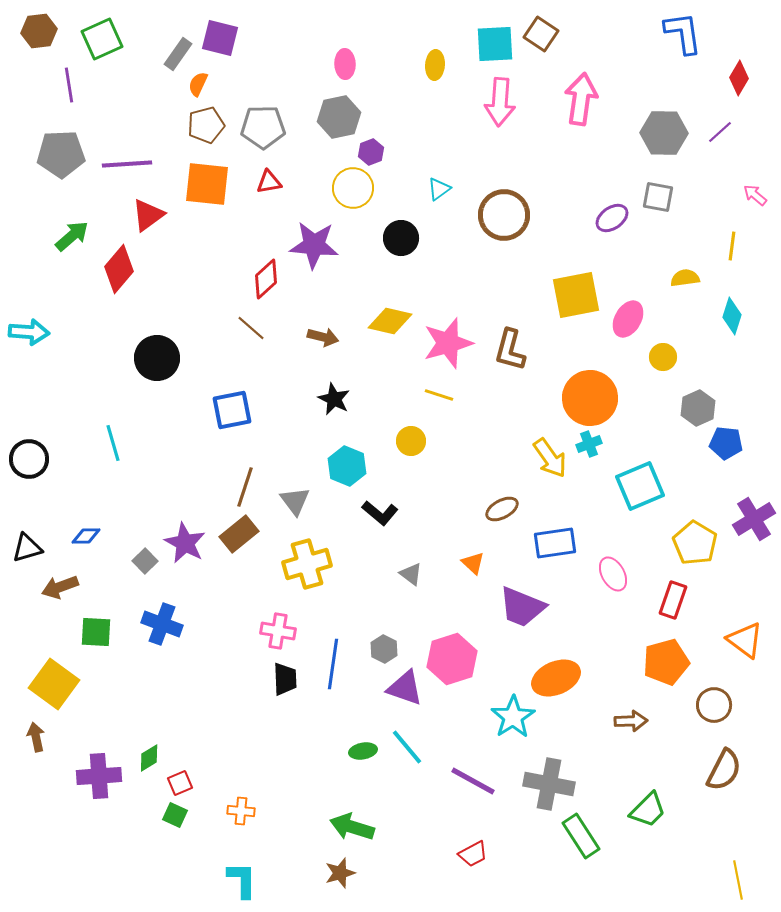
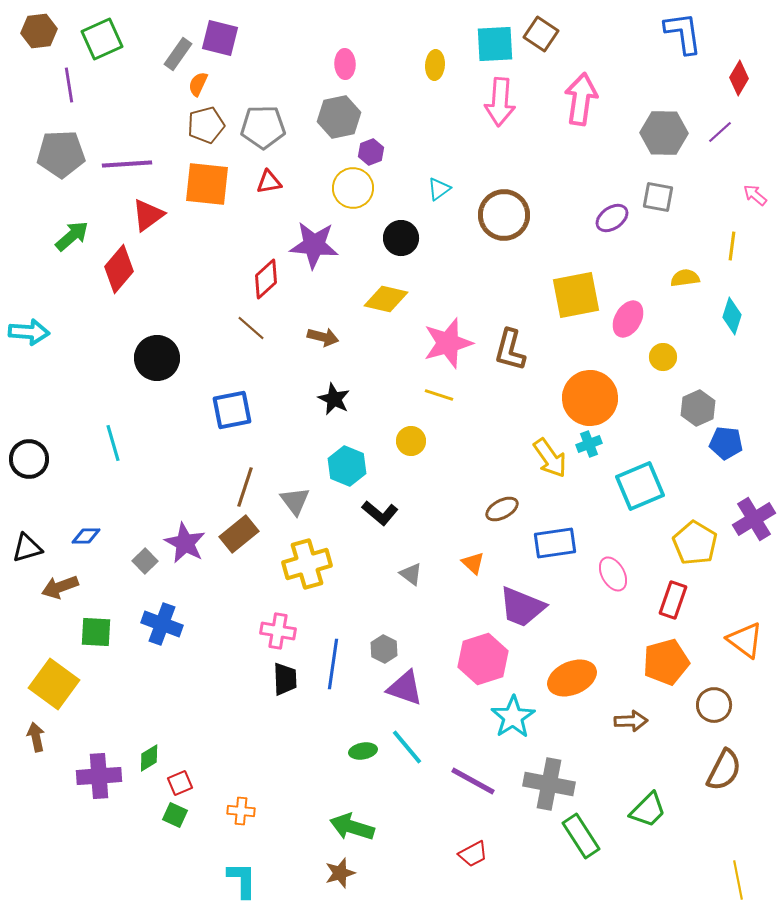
yellow diamond at (390, 321): moved 4 px left, 22 px up
pink hexagon at (452, 659): moved 31 px right
orange ellipse at (556, 678): moved 16 px right
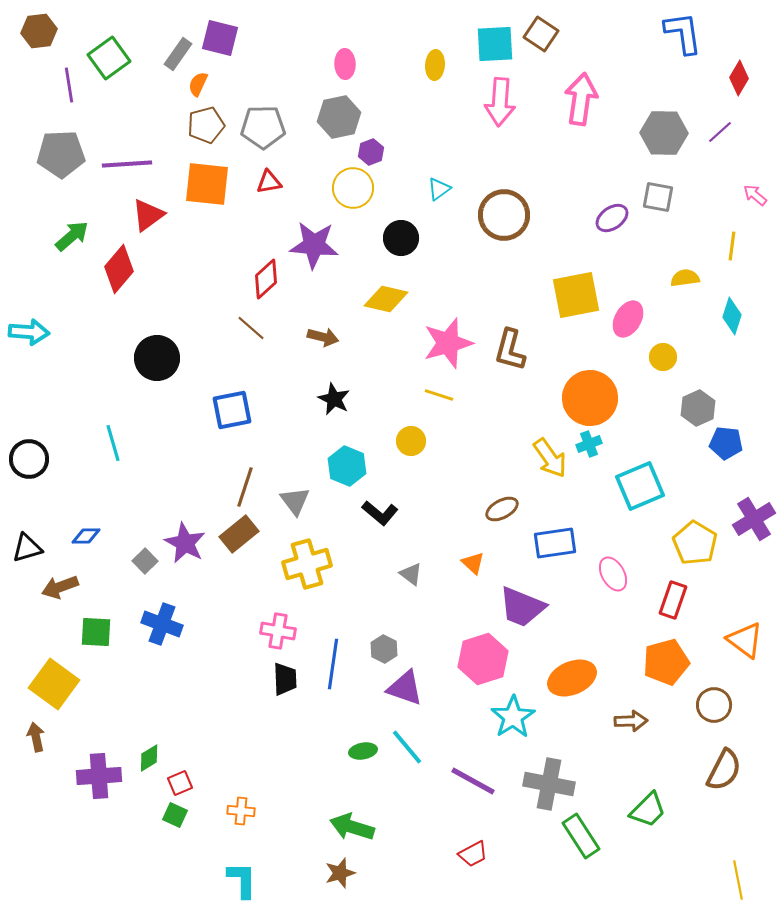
green square at (102, 39): moved 7 px right, 19 px down; rotated 12 degrees counterclockwise
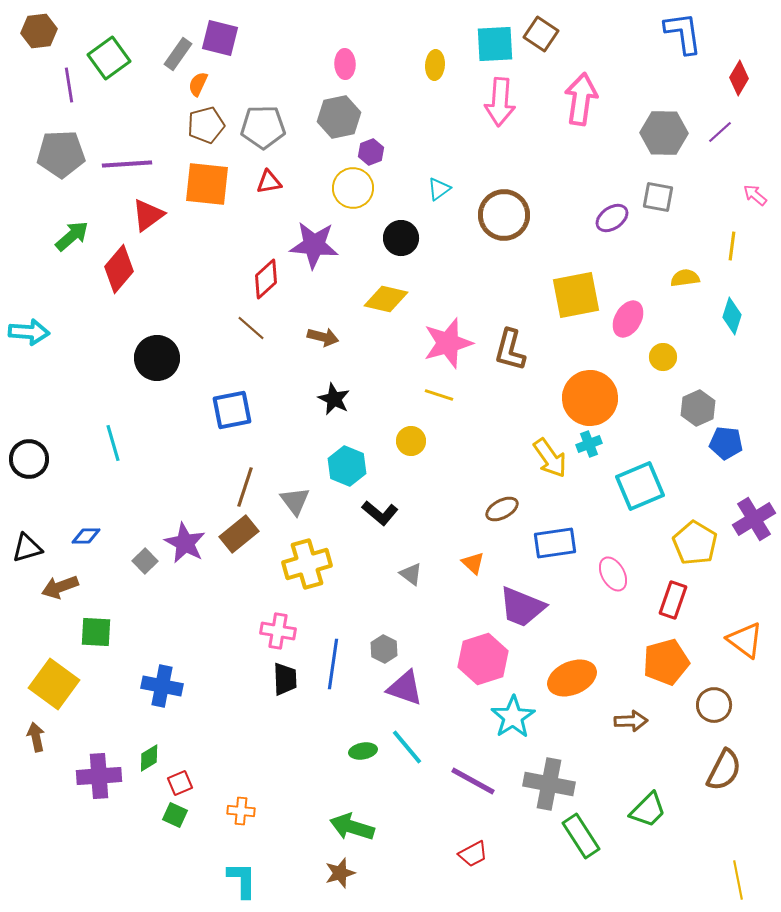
blue cross at (162, 624): moved 62 px down; rotated 9 degrees counterclockwise
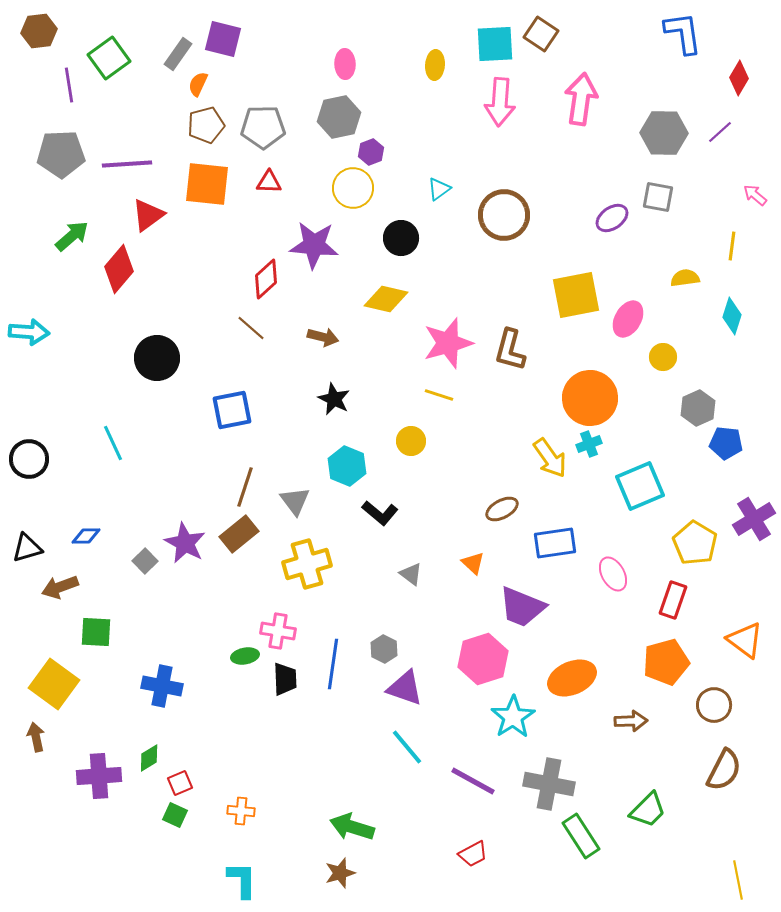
purple square at (220, 38): moved 3 px right, 1 px down
red triangle at (269, 182): rotated 12 degrees clockwise
cyan line at (113, 443): rotated 9 degrees counterclockwise
green ellipse at (363, 751): moved 118 px left, 95 px up
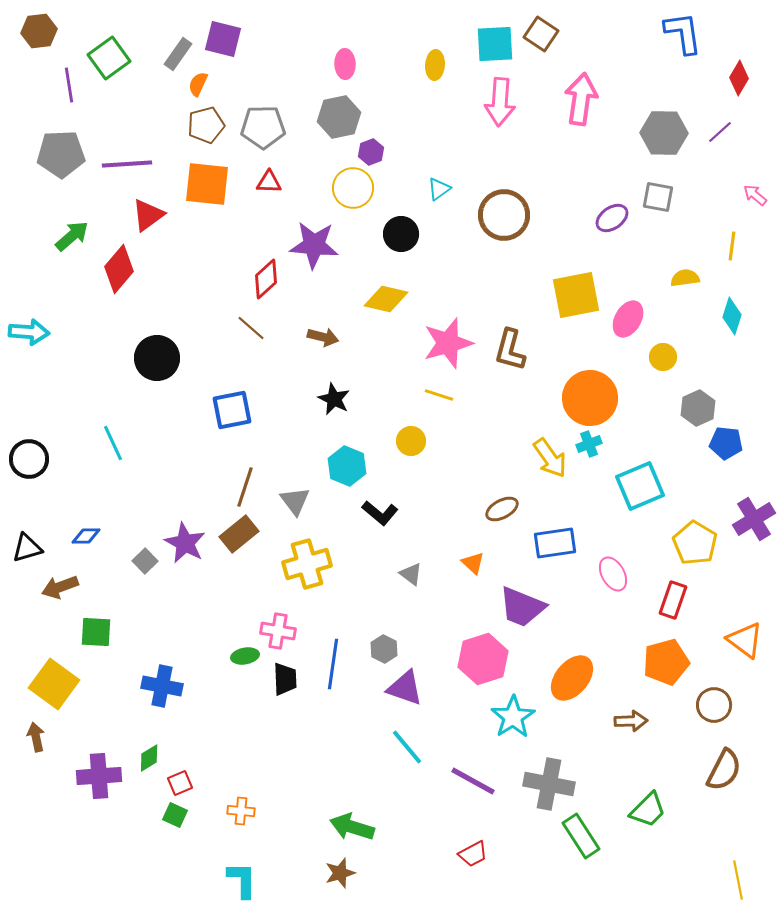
black circle at (401, 238): moved 4 px up
orange ellipse at (572, 678): rotated 27 degrees counterclockwise
